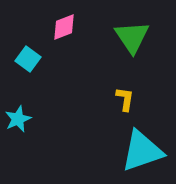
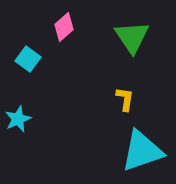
pink diamond: rotated 20 degrees counterclockwise
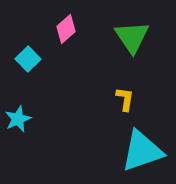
pink diamond: moved 2 px right, 2 px down
cyan square: rotated 10 degrees clockwise
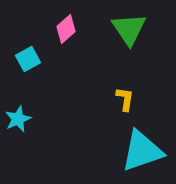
green triangle: moved 3 px left, 8 px up
cyan square: rotated 15 degrees clockwise
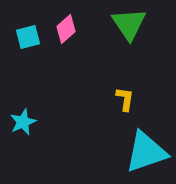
green triangle: moved 5 px up
cyan square: moved 22 px up; rotated 15 degrees clockwise
cyan star: moved 5 px right, 3 px down
cyan triangle: moved 4 px right, 1 px down
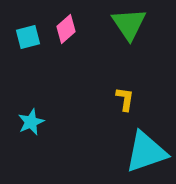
cyan star: moved 8 px right
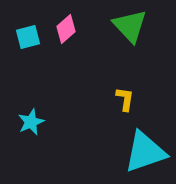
green triangle: moved 1 px right, 2 px down; rotated 9 degrees counterclockwise
cyan triangle: moved 1 px left
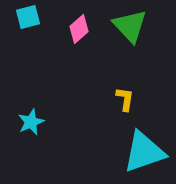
pink diamond: moved 13 px right
cyan square: moved 20 px up
cyan triangle: moved 1 px left
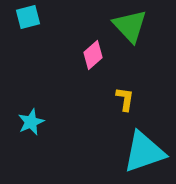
pink diamond: moved 14 px right, 26 px down
